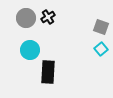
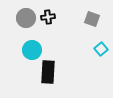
black cross: rotated 24 degrees clockwise
gray square: moved 9 px left, 8 px up
cyan circle: moved 2 px right
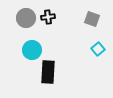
cyan square: moved 3 px left
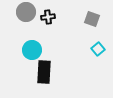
gray circle: moved 6 px up
black rectangle: moved 4 px left
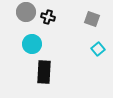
black cross: rotated 24 degrees clockwise
cyan circle: moved 6 px up
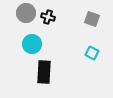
gray circle: moved 1 px down
cyan square: moved 6 px left, 4 px down; rotated 24 degrees counterclockwise
